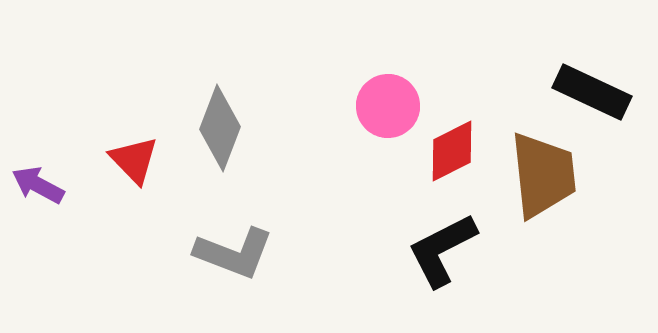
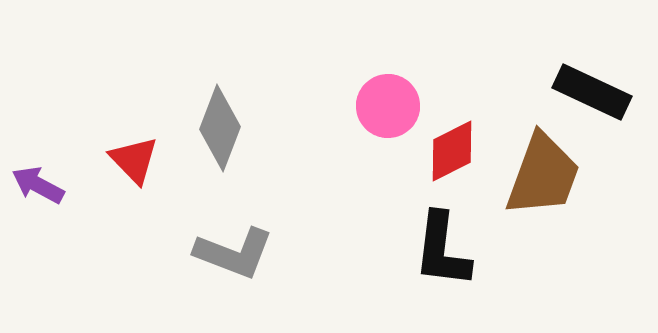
brown trapezoid: rotated 26 degrees clockwise
black L-shape: rotated 56 degrees counterclockwise
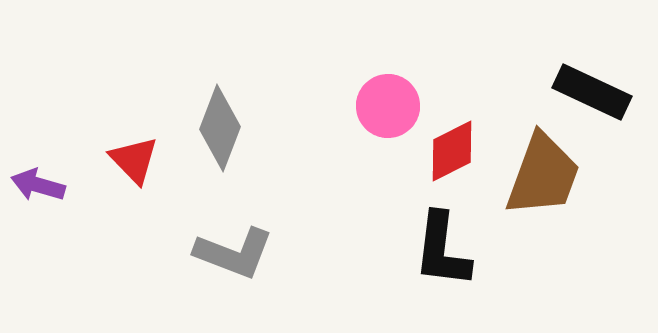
purple arrow: rotated 12 degrees counterclockwise
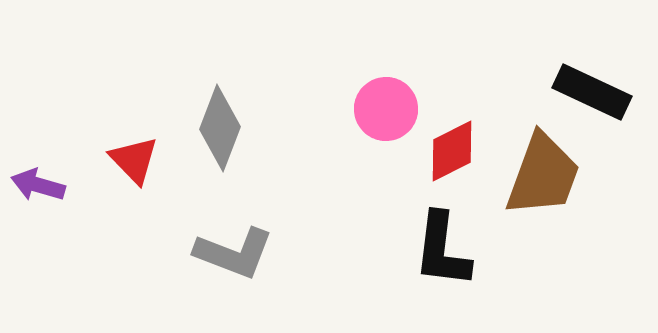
pink circle: moved 2 px left, 3 px down
